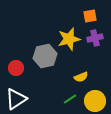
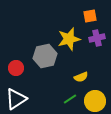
purple cross: moved 2 px right
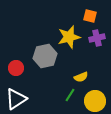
orange square: rotated 24 degrees clockwise
yellow star: moved 2 px up
green line: moved 4 px up; rotated 24 degrees counterclockwise
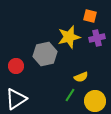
gray hexagon: moved 2 px up
red circle: moved 2 px up
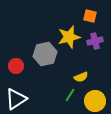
purple cross: moved 2 px left, 3 px down
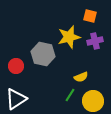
gray hexagon: moved 2 px left; rotated 25 degrees clockwise
yellow circle: moved 2 px left
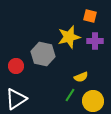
purple cross: rotated 14 degrees clockwise
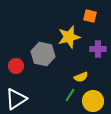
purple cross: moved 3 px right, 8 px down
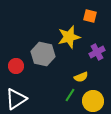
purple cross: moved 1 px left, 3 px down; rotated 28 degrees counterclockwise
